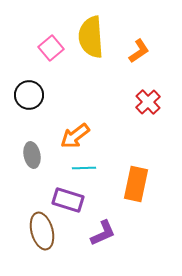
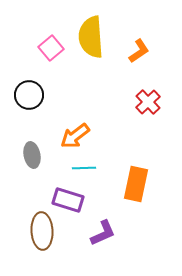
brown ellipse: rotated 12 degrees clockwise
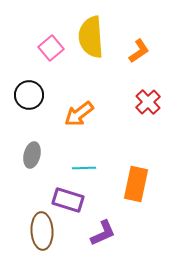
orange arrow: moved 4 px right, 22 px up
gray ellipse: rotated 25 degrees clockwise
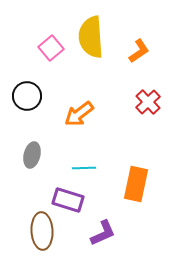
black circle: moved 2 px left, 1 px down
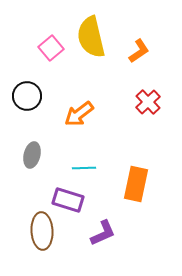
yellow semicircle: rotated 9 degrees counterclockwise
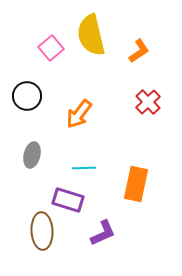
yellow semicircle: moved 2 px up
orange arrow: rotated 16 degrees counterclockwise
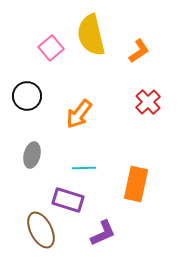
brown ellipse: moved 1 px left, 1 px up; rotated 24 degrees counterclockwise
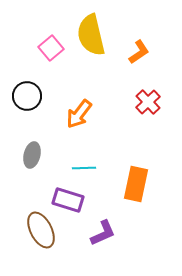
orange L-shape: moved 1 px down
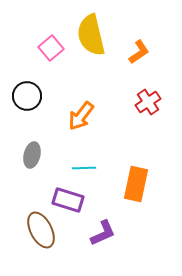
red cross: rotated 10 degrees clockwise
orange arrow: moved 2 px right, 2 px down
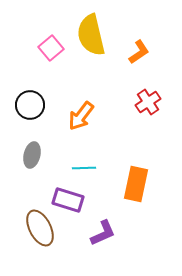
black circle: moved 3 px right, 9 px down
brown ellipse: moved 1 px left, 2 px up
